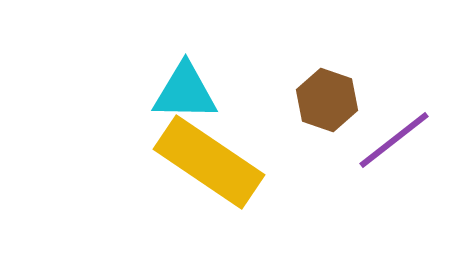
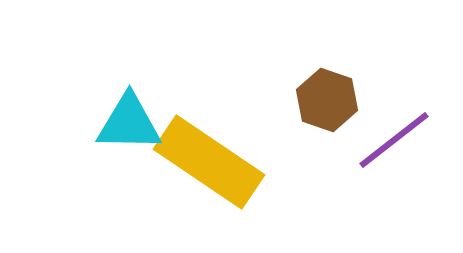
cyan triangle: moved 56 px left, 31 px down
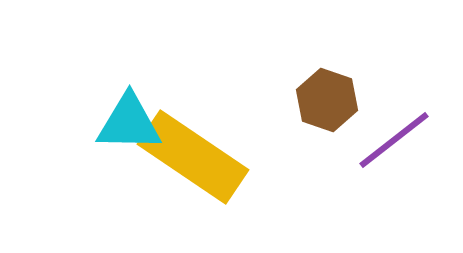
yellow rectangle: moved 16 px left, 5 px up
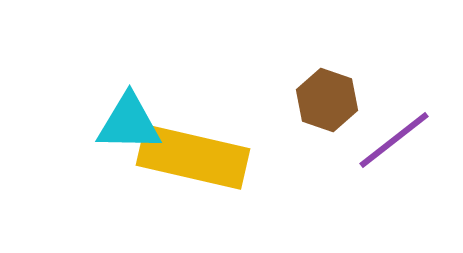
yellow rectangle: rotated 21 degrees counterclockwise
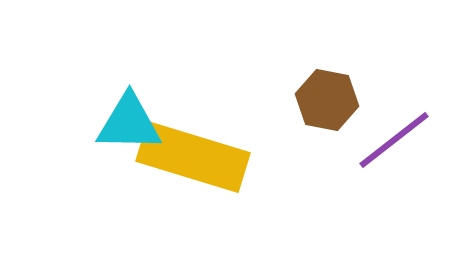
brown hexagon: rotated 8 degrees counterclockwise
yellow rectangle: rotated 4 degrees clockwise
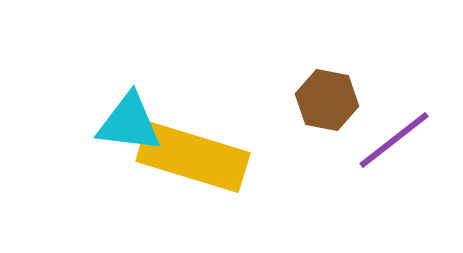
cyan triangle: rotated 6 degrees clockwise
